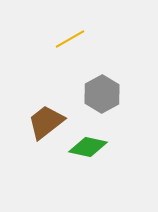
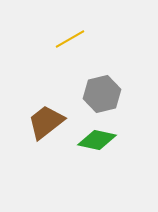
gray hexagon: rotated 15 degrees clockwise
green diamond: moved 9 px right, 7 px up
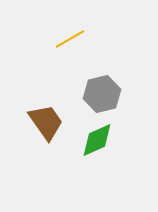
brown trapezoid: rotated 93 degrees clockwise
green diamond: rotated 36 degrees counterclockwise
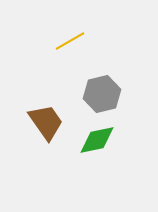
yellow line: moved 2 px down
green diamond: rotated 12 degrees clockwise
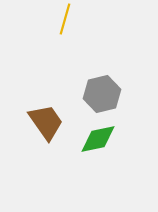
yellow line: moved 5 px left, 22 px up; rotated 44 degrees counterclockwise
green diamond: moved 1 px right, 1 px up
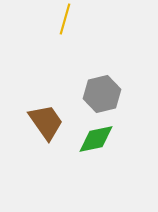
green diamond: moved 2 px left
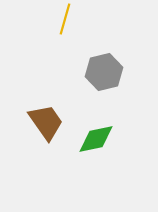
gray hexagon: moved 2 px right, 22 px up
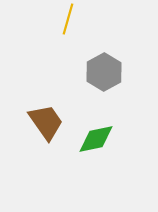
yellow line: moved 3 px right
gray hexagon: rotated 15 degrees counterclockwise
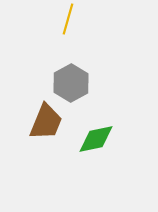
gray hexagon: moved 33 px left, 11 px down
brown trapezoid: rotated 57 degrees clockwise
